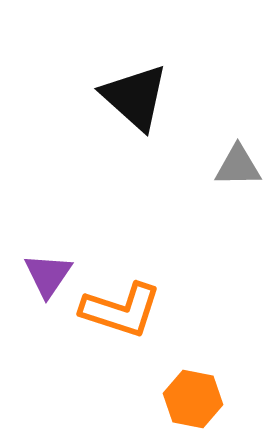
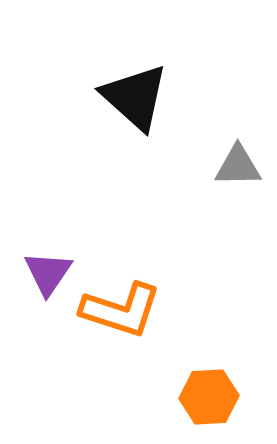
purple triangle: moved 2 px up
orange hexagon: moved 16 px right, 2 px up; rotated 14 degrees counterclockwise
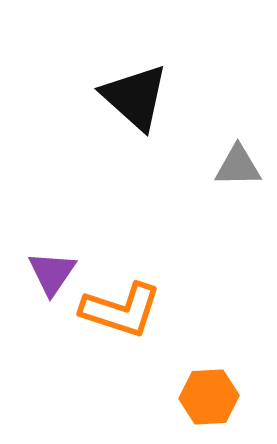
purple triangle: moved 4 px right
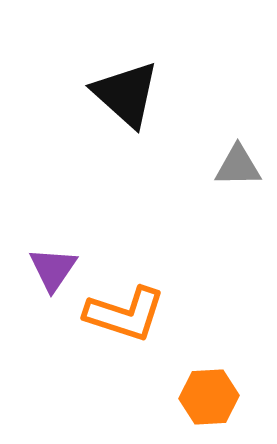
black triangle: moved 9 px left, 3 px up
purple triangle: moved 1 px right, 4 px up
orange L-shape: moved 4 px right, 4 px down
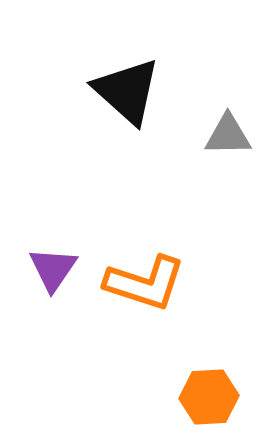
black triangle: moved 1 px right, 3 px up
gray triangle: moved 10 px left, 31 px up
orange L-shape: moved 20 px right, 31 px up
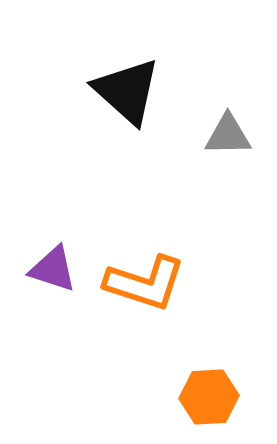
purple triangle: rotated 46 degrees counterclockwise
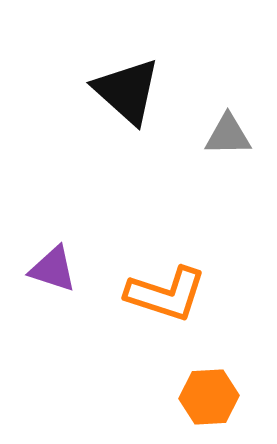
orange L-shape: moved 21 px right, 11 px down
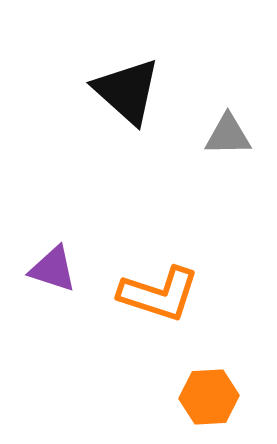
orange L-shape: moved 7 px left
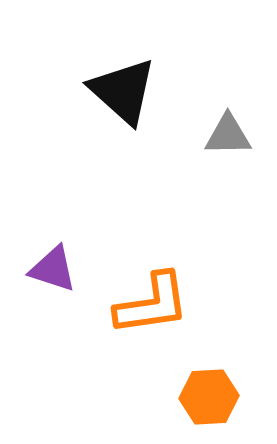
black triangle: moved 4 px left
orange L-shape: moved 7 px left, 10 px down; rotated 26 degrees counterclockwise
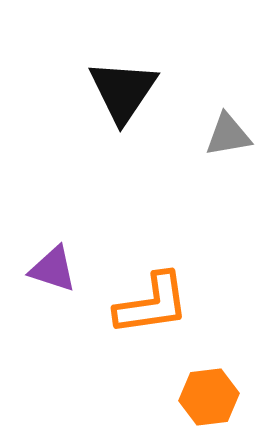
black triangle: rotated 22 degrees clockwise
gray triangle: rotated 9 degrees counterclockwise
orange hexagon: rotated 4 degrees counterclockwise
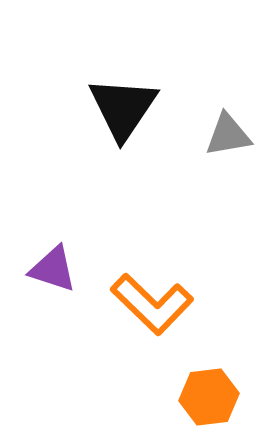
black triangle: moved 17 px down
orange L-shape: rotated 52 degrees clockwise
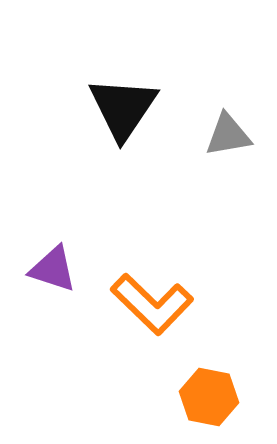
orange hexagon: rotated 18 degrees clockwise
